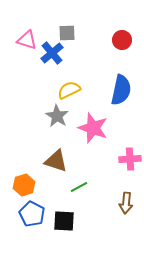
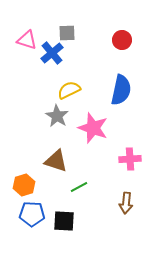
blue pentagon: rotated 25 degrees counterclockwise
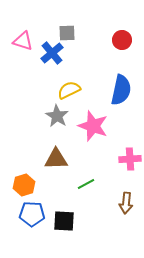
pink triangle: moved 4 px left, 1 px down
pink star: moved 2 px up
brown triangle: moved 2 px up; rotated 20 degrees counterclockwise
green line: moved 7 px right, 3 px up
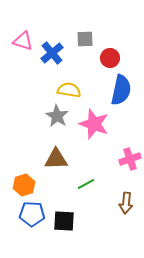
gray square: moved 18 px right, 6 px down
red circle: moved 12 px left, 18 px down
yellow semicircle: rotated 35 degrees clockwise
pink star: moved 1 px right, 2 px up
pink cross: rotated 15 degrees counterclockwise
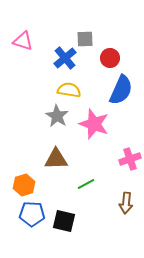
blue cross: moved 13 px right, 5 px down
blue semicircle: rotated 12 degrees clockwise
black square: rotated 10 degrees clockwise
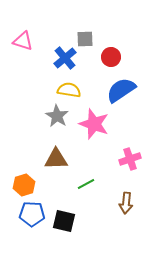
red circle: moved 1 px right, 1 px up
blue semicircle: rotated 148 degrees counterclockwise
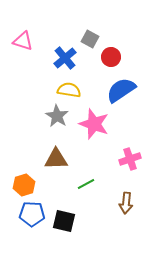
gray square: moved 5 px right; rotated 30 degrees clockwise
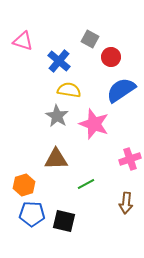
blue cross: moved 6 px left, 3 px down; rotated 10 degrees counterclockwise
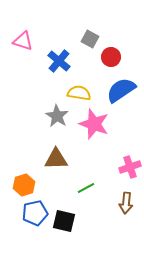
yellow semicircle: moved 10 px right, 3 px down
pink cross: moved 8 px down
green line: moved 4 px down
blue pentagon: moved 3 px right, 1 px up; rotated 15 degrees counterclockwise
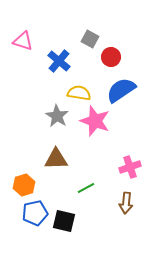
pink star: moved 1 px right, 3 px up
